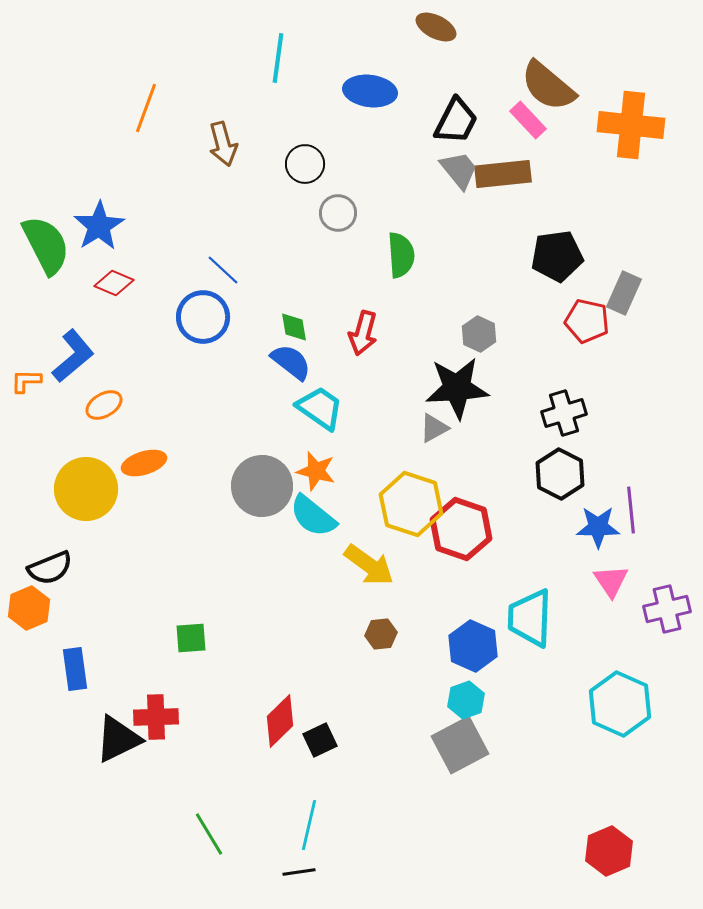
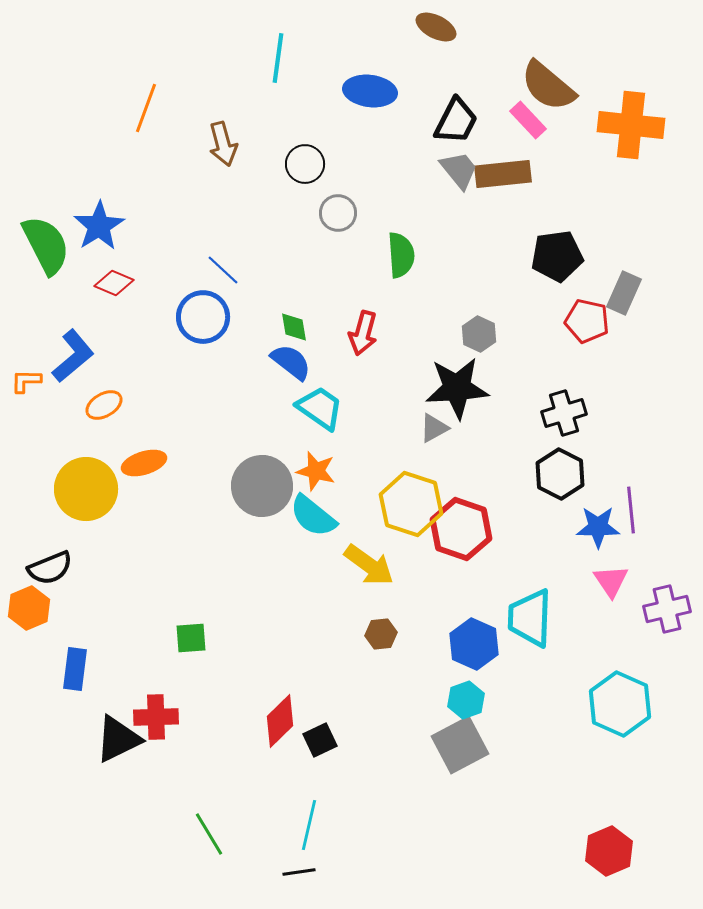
blue hexagon at (473, 646): moved 1 px right, 2 px up
blue rectangle at (75, 669): rotated 15 degrees clockwise
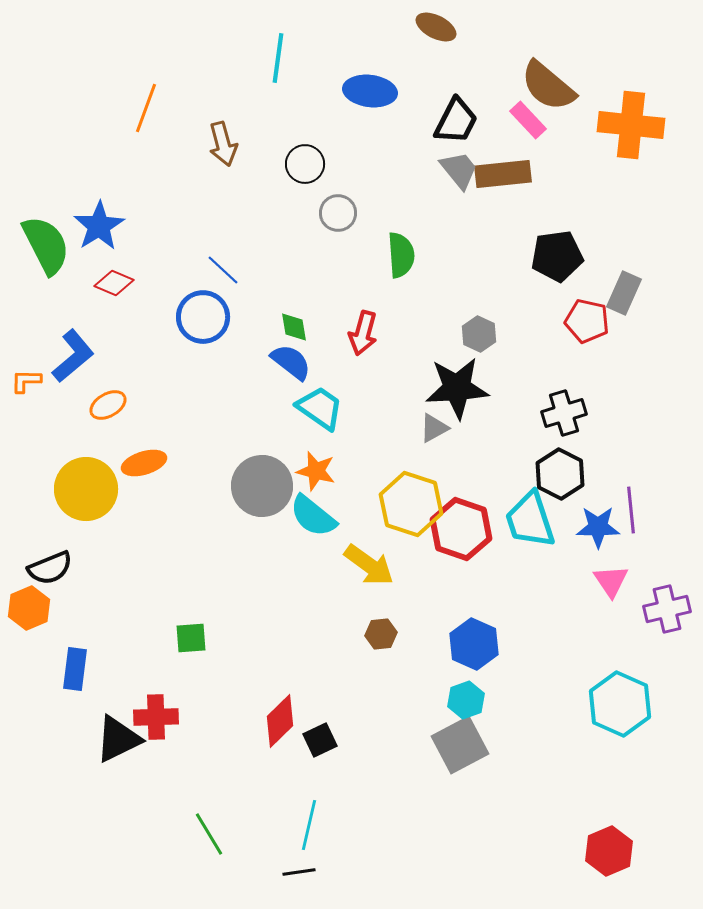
orange ellipse at (104, 405): moved 4 px right
cyan trapezoid at (530, 618): moved 98 px up; rotated 20 degrees counterclockwise
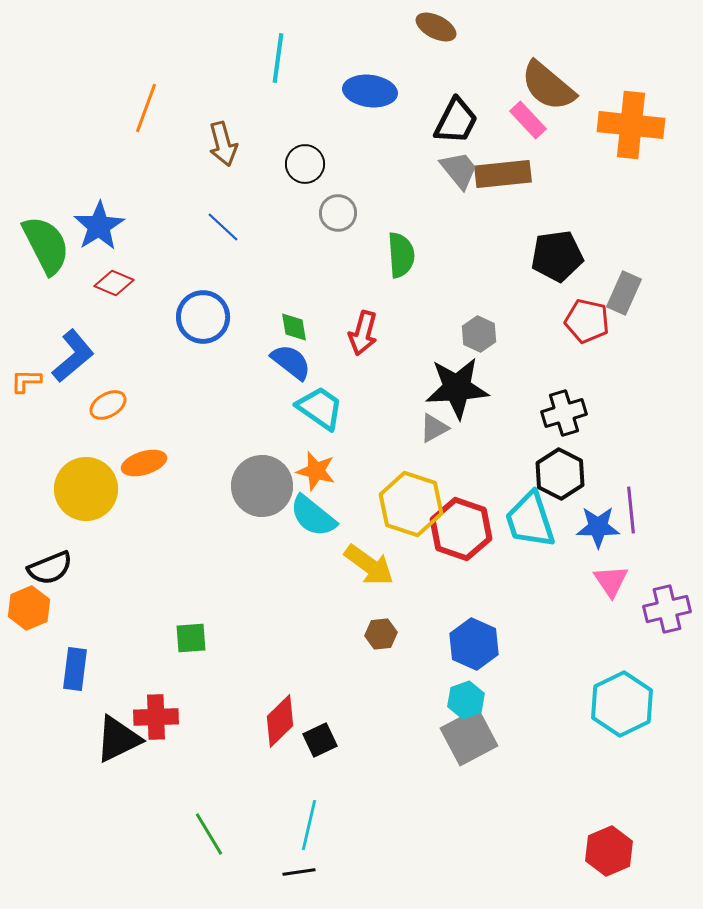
blue line at (223, 270): moved 43 px up
cyan hexagon at (620, 704): moved 2 px right; rotated 10 degrees clockwise
gray square at (460, 745): moved 9 px right, 8 px up
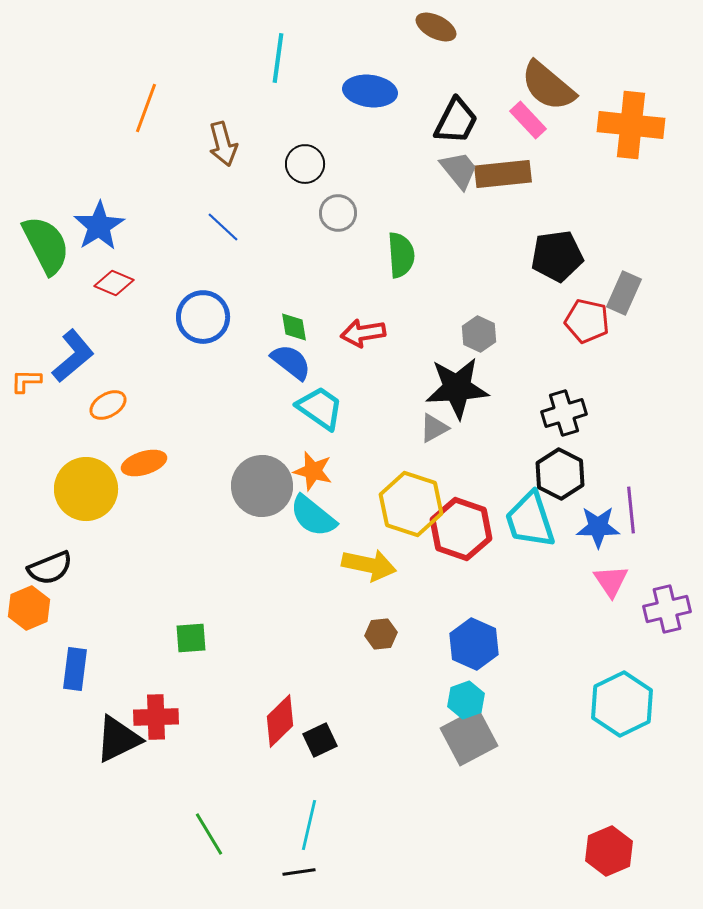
red arrow at (363, 333): rotated 66 degrees clockwise
orange star at (316, 471): moved 3 px left
yellow arrow at (369, 565): rotated 24 degrees counterclockwise
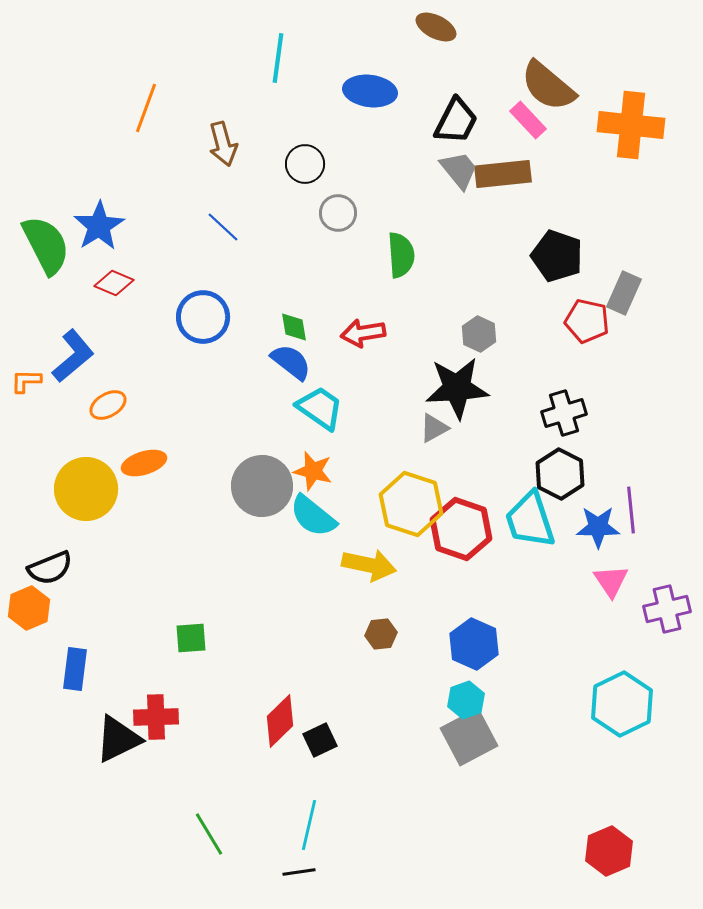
black pentagon at (557, 256): rotated 27 degrees clockwise
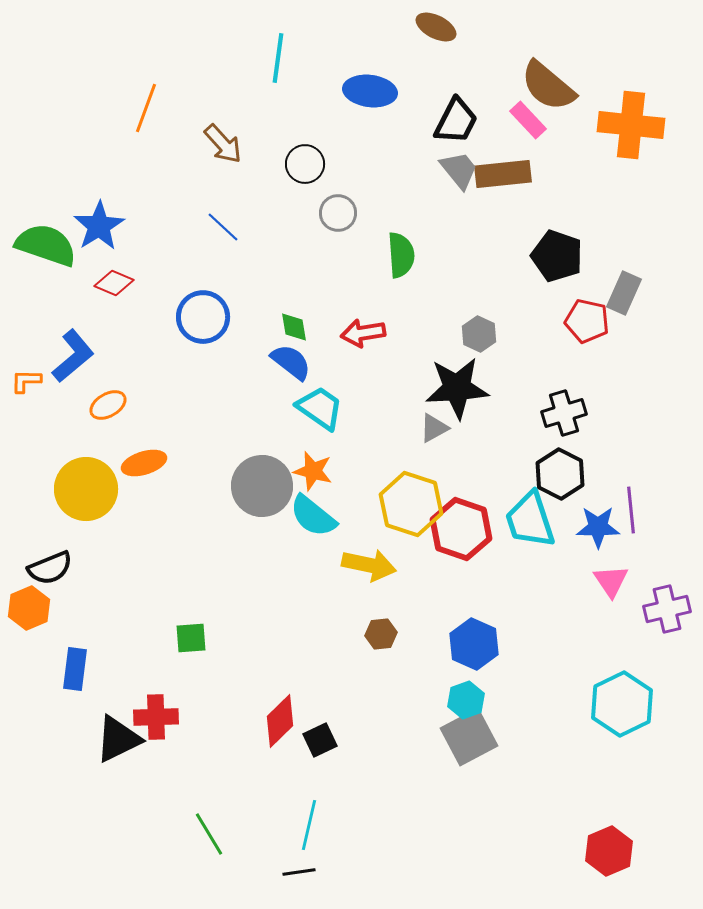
brown arrow at (223, 144): rotated 27 degrees counterclockwise
green semicircle at (46, 245): rotated 44 degrees counterclockwise
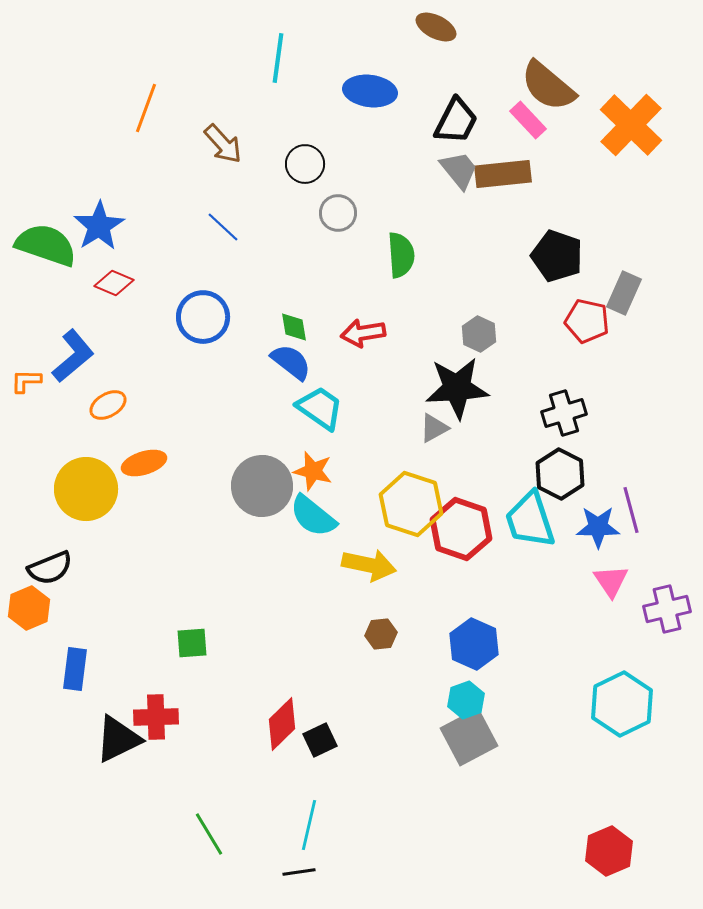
orange cross at (631, 125): rotated 38 degrees clockwise
purple line at (631, 510): rotated 9 degrees counterclockwise
green square at (191, 638): moved 1 px right, 5 px down
red diamond at (280, 721): moved 2 px right, 3 px down
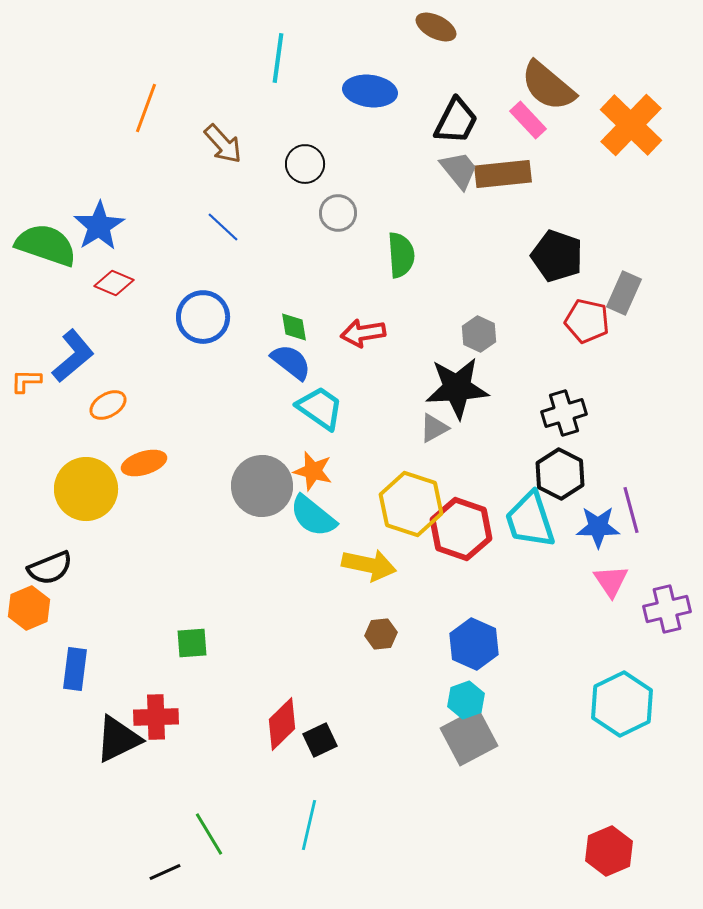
black line at (299, 872): moved 134 px left; rotated 16 degrees counterclockwise
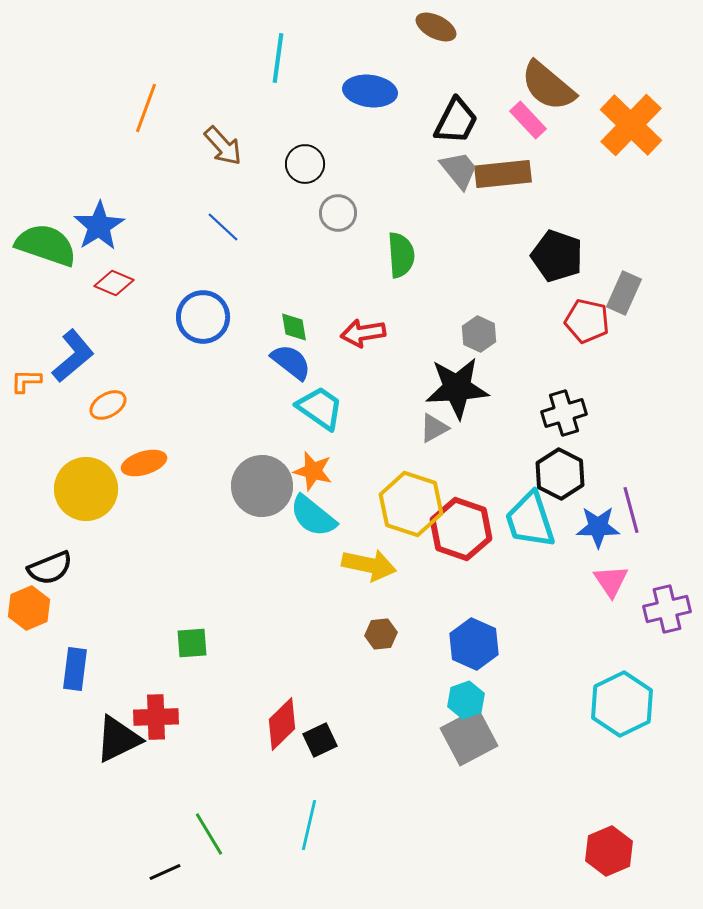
brown arrow at (223, 144): moved 2 px down
